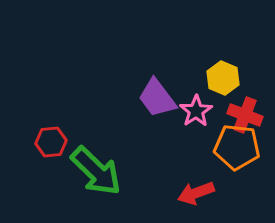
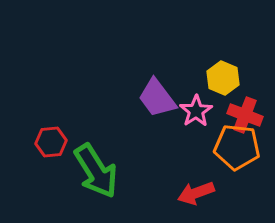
green arrow: rotated 14 degrees clockwise
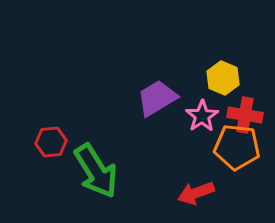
purple trapezoid: rotated 96 degrees clockwise
pink star: moved 6 px right, 5 px down
red cross: rotated 12 degrees counterclockwise
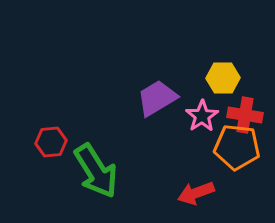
yellow hexagon: rotated 24 degrees counterclockwise
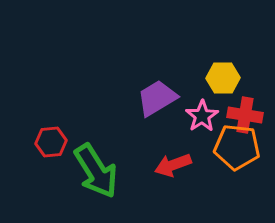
red arrow: moved 23 px left, 28 px up
